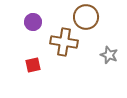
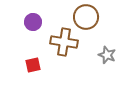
gray star: moved 2 px left
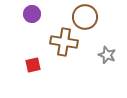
brown circle: moved 1 px left
purple circle: moved 1 px left, 8 px up
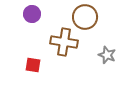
red square: rotated 21 degrees clockwise
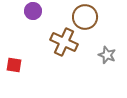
purple circle: moved 1 px right, 3 px up
brown cross: rotated 16 degrees clockwise
red square: moved 19 px left
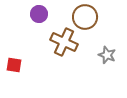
purple circle: moved 6 px right, 3 px down
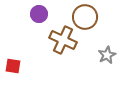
brown cross: moved 1 px left, 2 px up
gray star: rotated 24 degrees clockwise
red square: moved 1 px left, 1 px down
